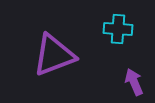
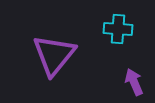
purple triangle: rotated 30 degrees counterclockwise
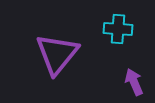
purple triangle: moved 3 px right, 1 px up
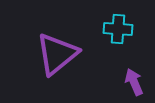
purple triangle: rotated 12 degrees clockwise
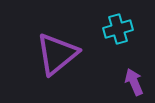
cyan cross: rotated 20 degrees counterclockwise
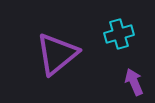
cyan cross: moved 1 px right, 5 px down
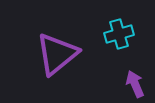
purple arrow: moved 1 px right, 2 px down
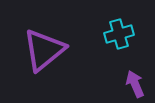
purple triangle: moved 13 px left, 4 px up
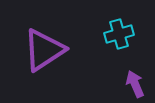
purple triangle: rotated 6 degrees clockwise
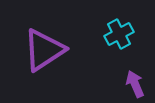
cyan cross: rotated 12 degrees counterclockwise
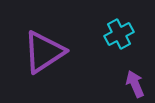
purple triangle: moved 2 px down
